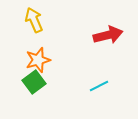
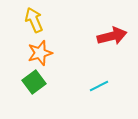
red arrow: moved 4 px right, 1 px down
orange star: moved 2 px right, 7 px up
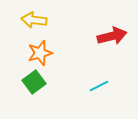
yellow arrow: rotated 60 degrees counterclockwise
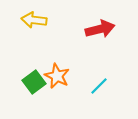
red arrow: moved 12 px left, 7 px up
orange star: moved 17 px right, 23 px down; rotated 30 degrees counterclockwise
cyan line: rotated 18 degrees counterclockwise
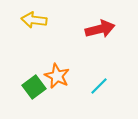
green square: moved 5 px down
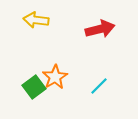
yellow arrow: moved 2 px right
orange star: moved 2 px left, 1 px down; rotated 15 degrees clockwise
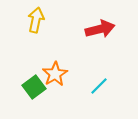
yellow arrow: rotated 95 degrees clockwise
orange star: moved 3 px up
